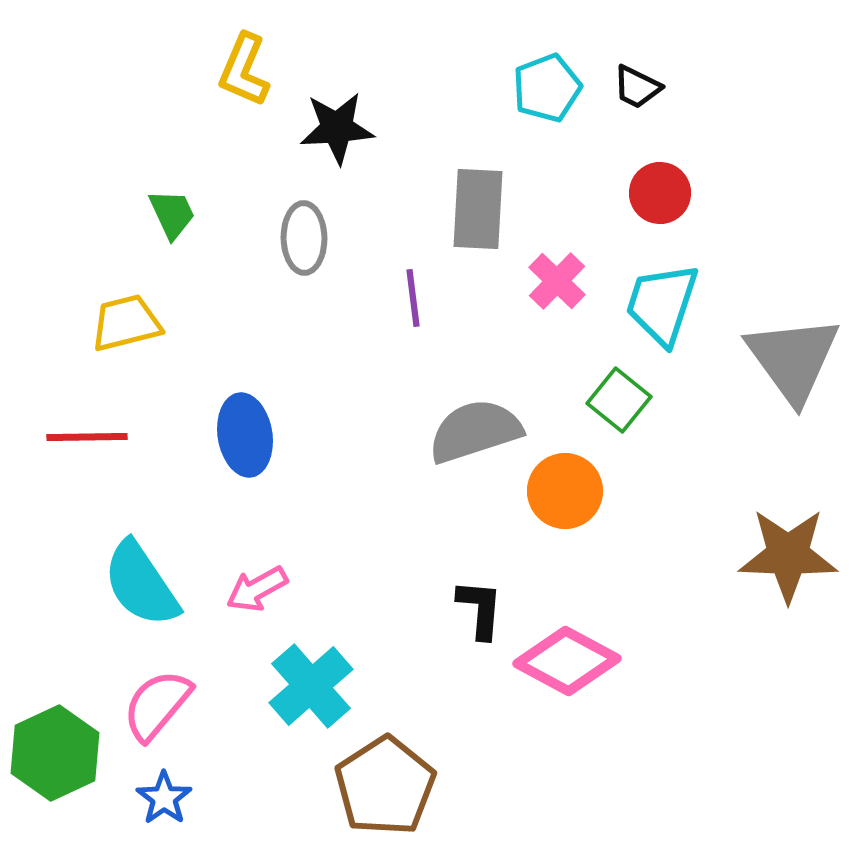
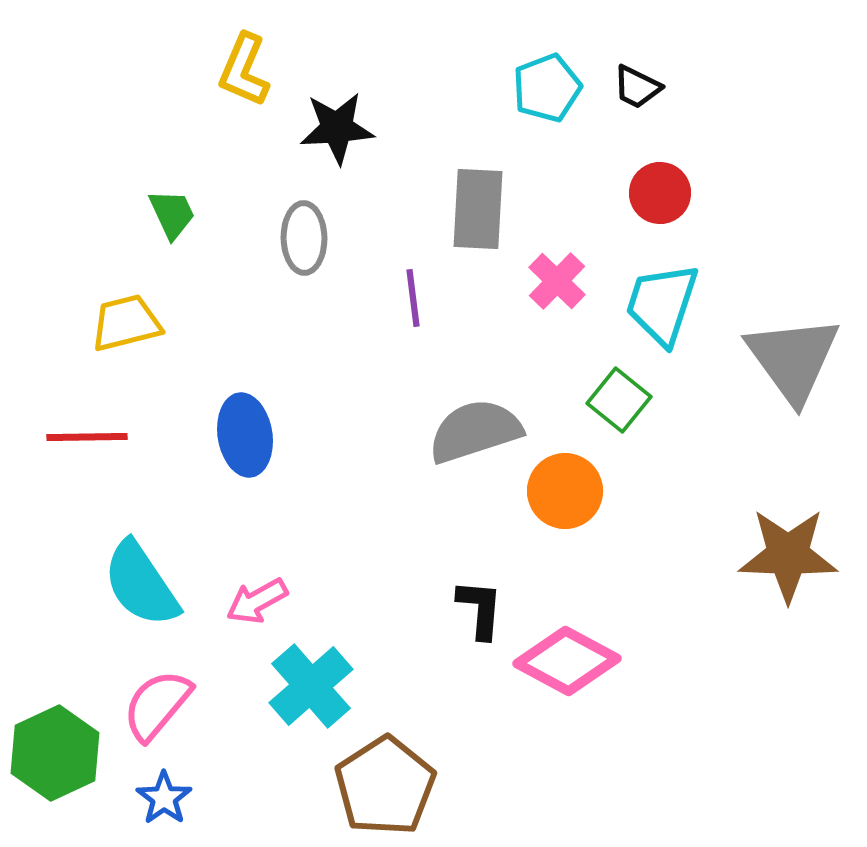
pink arrow: moved 12 px down
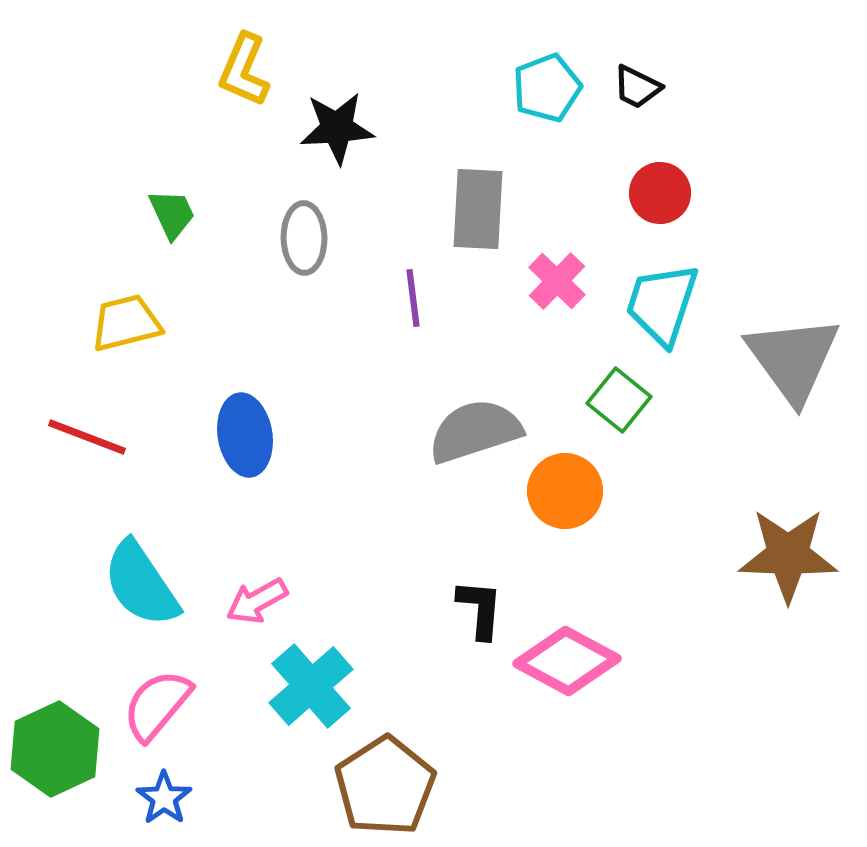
red line: rotated 22 degrees clockwise
green hexagon: moved 4 px up
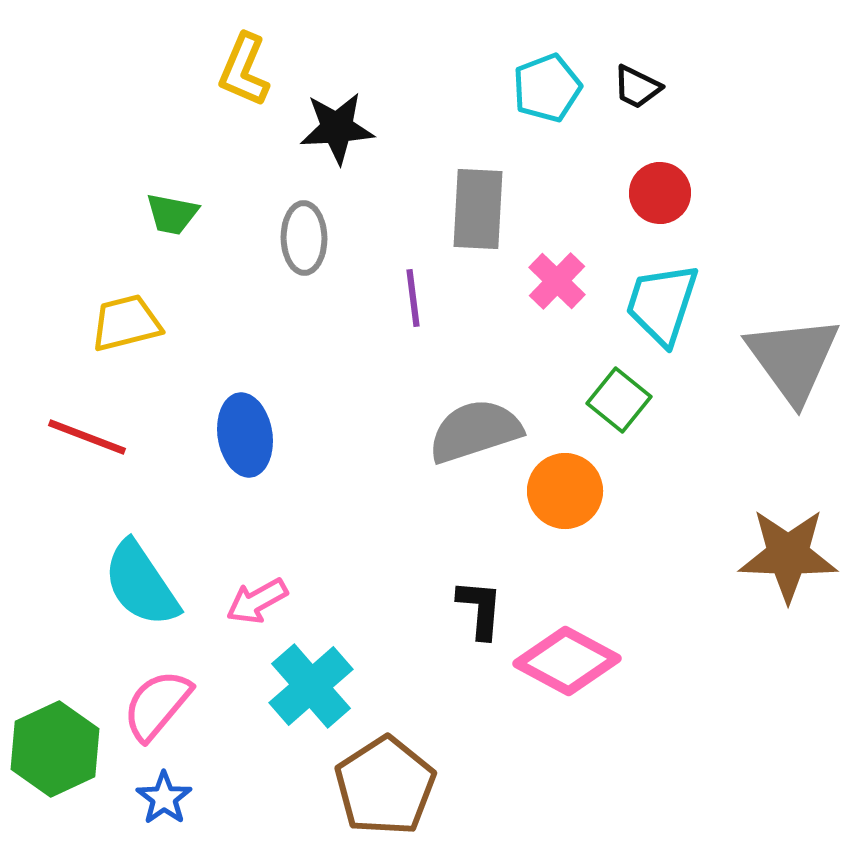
green trapezoid: rotated 126 degrees clockwise
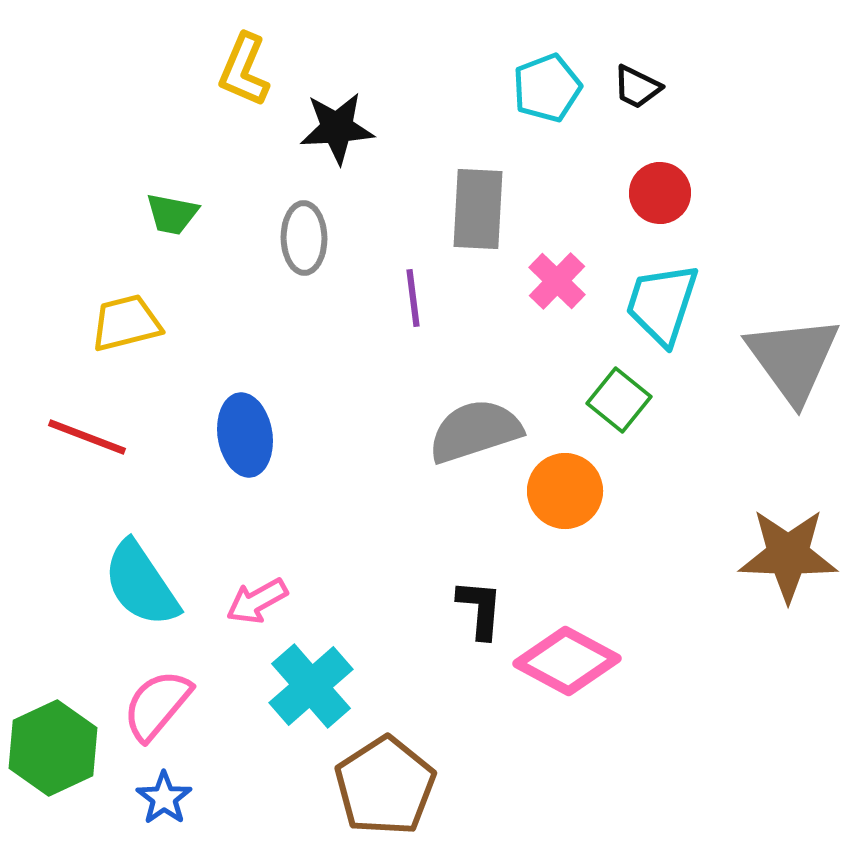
green hexagon: moved 2 px left, 1 px up
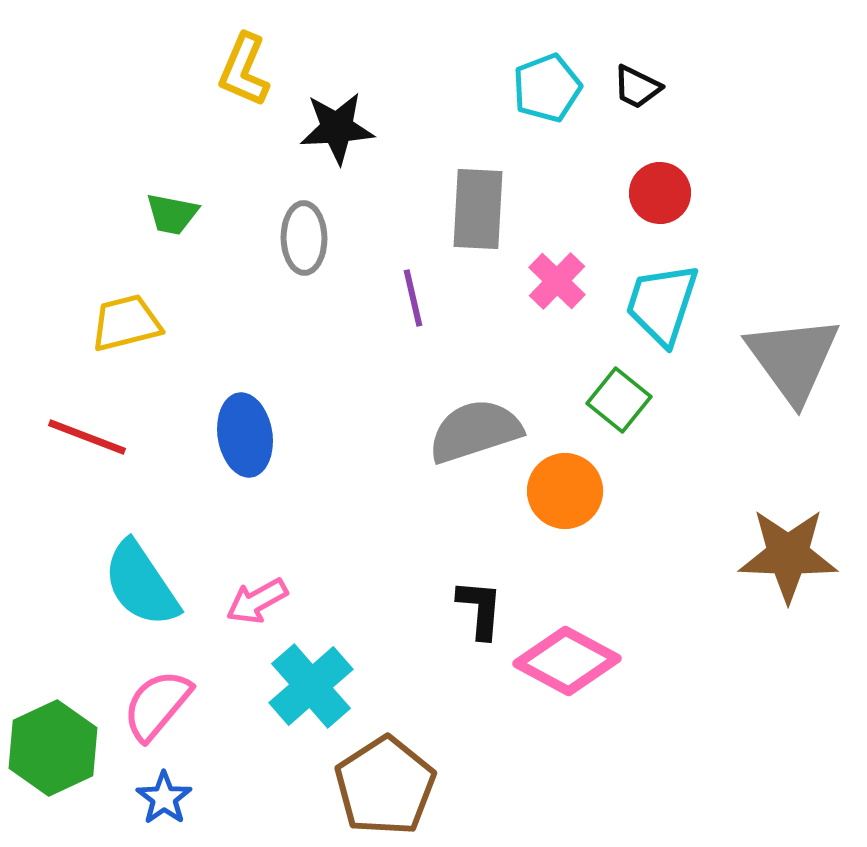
purple line: rotated 6 degrees counterclockwise
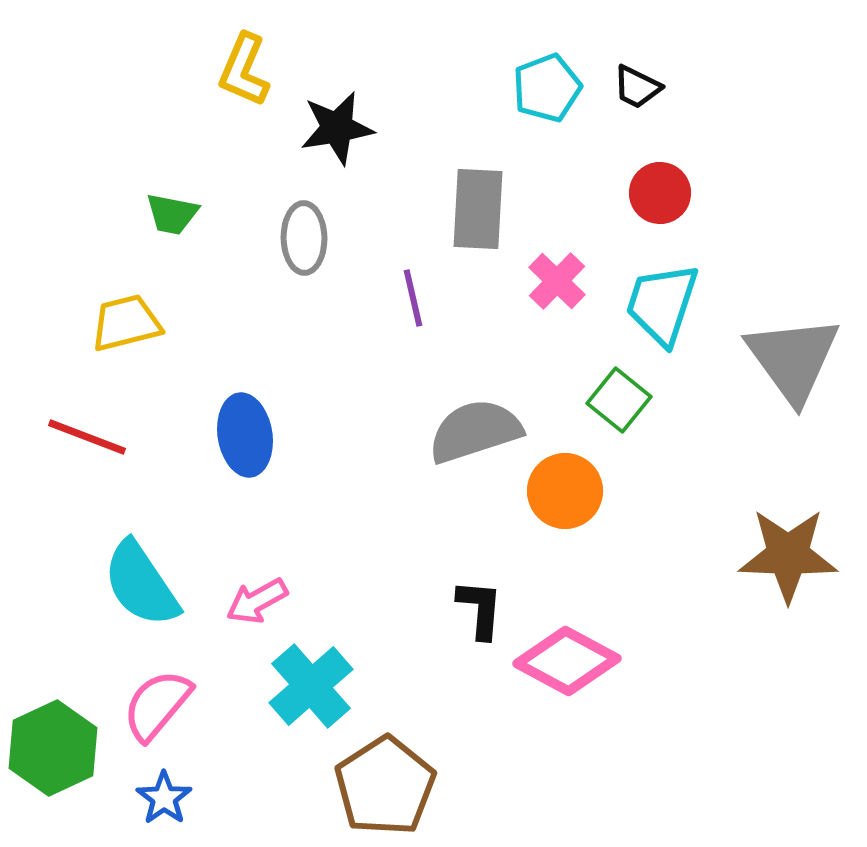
black star: rotated 6 degrees counterclockwise
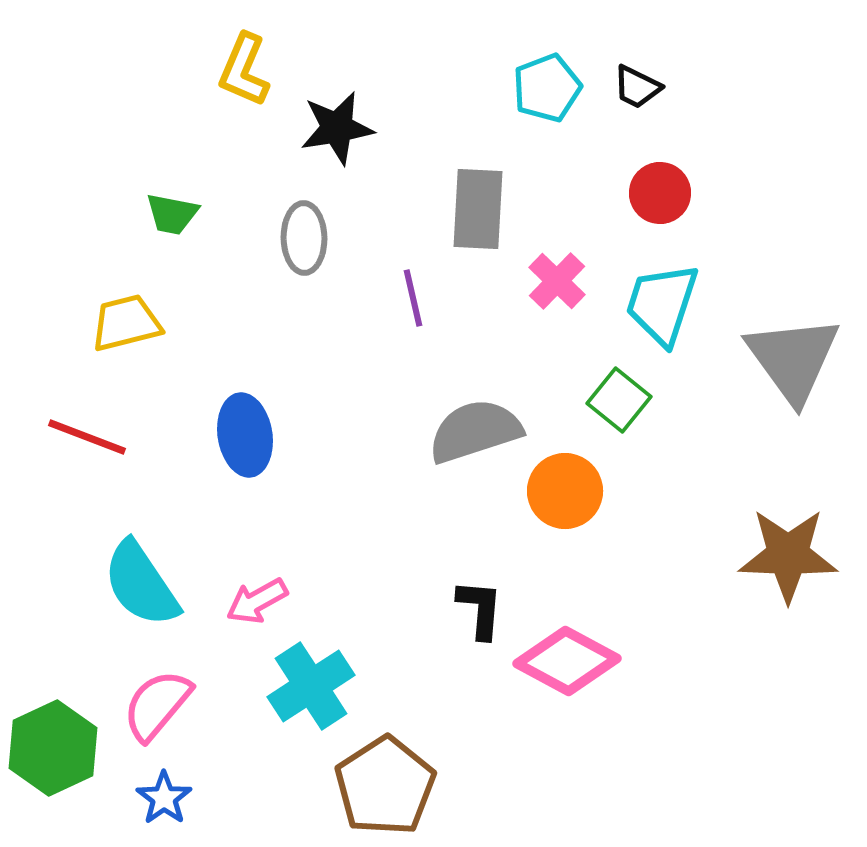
cyan cross: rotated 8 degrees clockwise
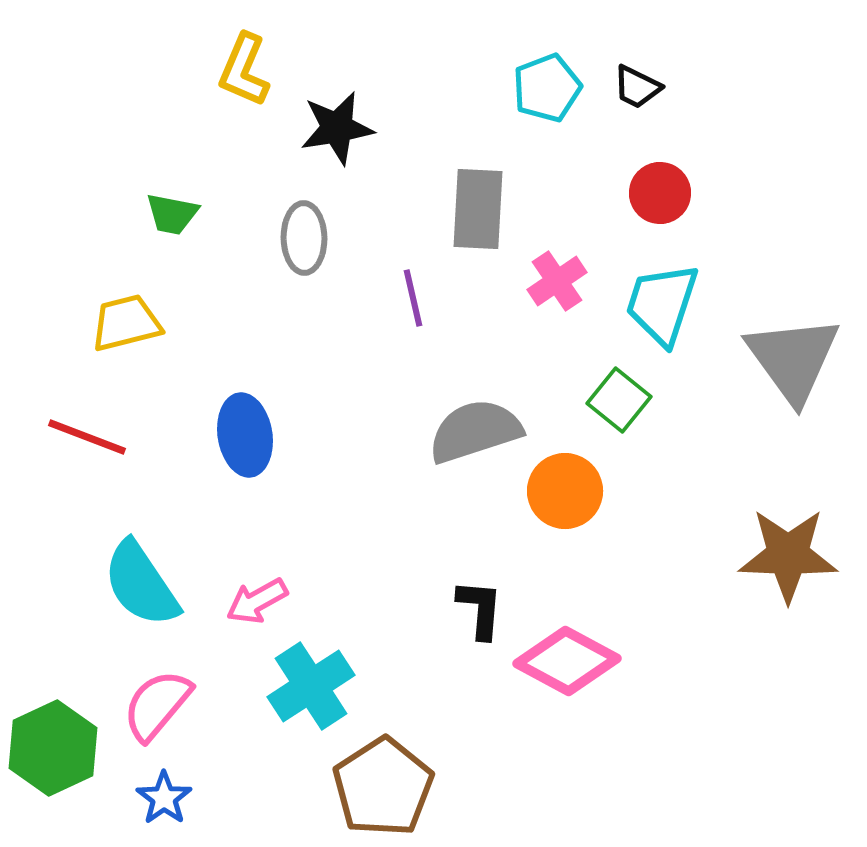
pink cross: rotated 12 degrees clockwise
brown pentagon: moved 2 px left, 1 px down
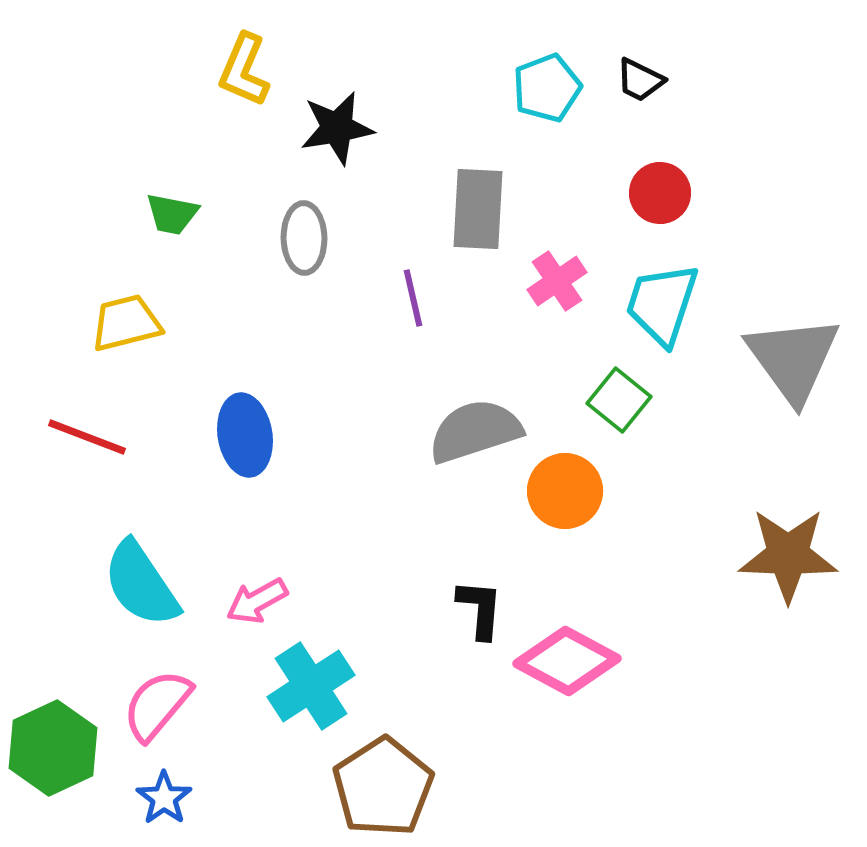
black trapezoid: moved 3 px right, 7 px up
